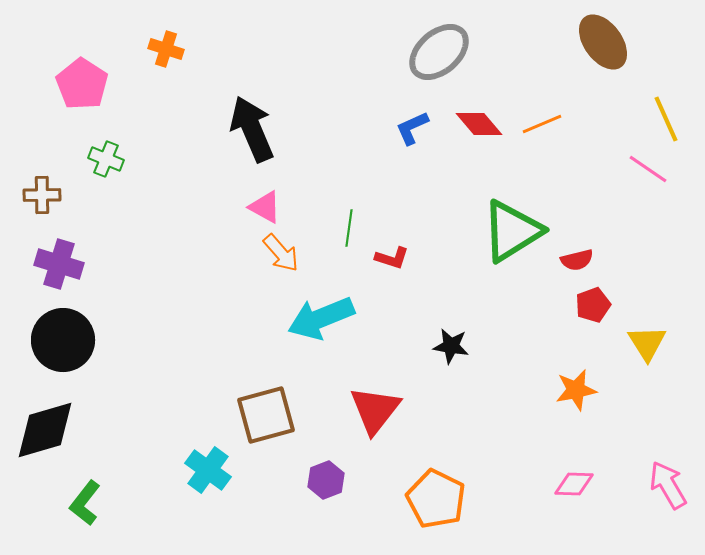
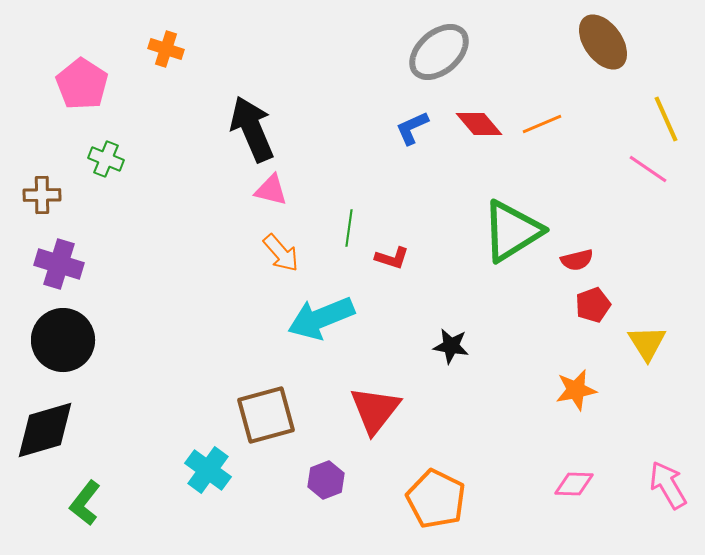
pink triangle: moved 6 px right, 17 px up; rotated 15 degrees counterclockwise
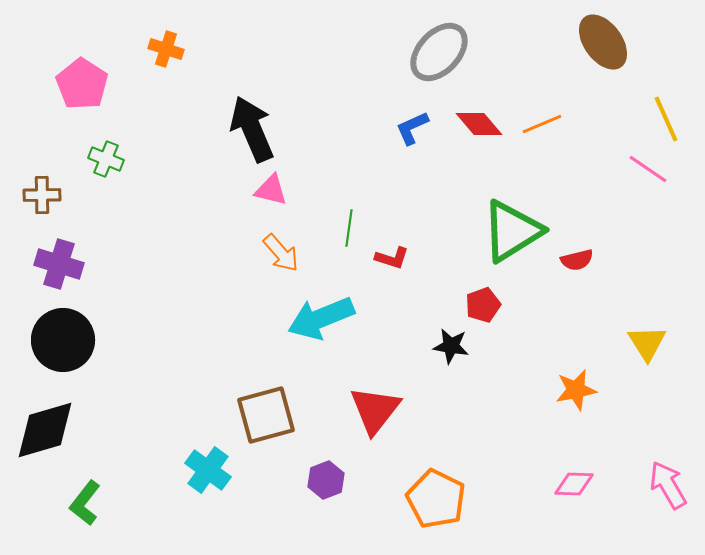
gray ellipse: rotated 6 degrees counterclockwise
red pentagon: moved 110 px left
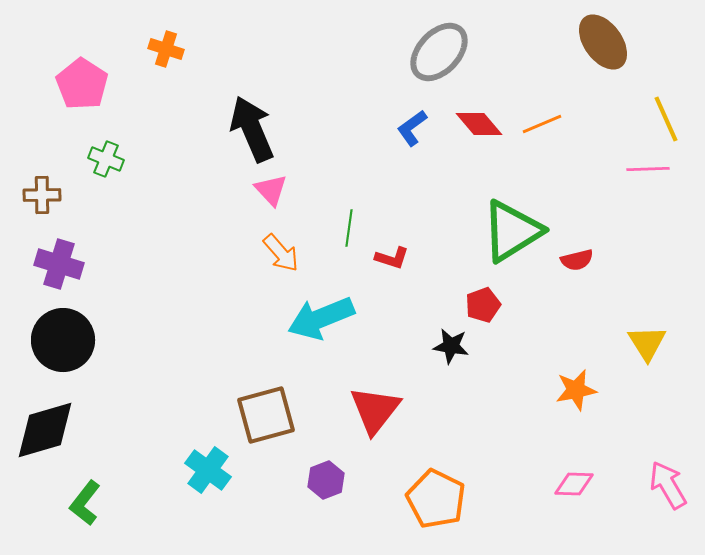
blue L-shape: rotated 12 degrees counterclockwise
pink line: rotated 36 degrees counterclockwise
pink triangle: rotated 33 degrees clockwise
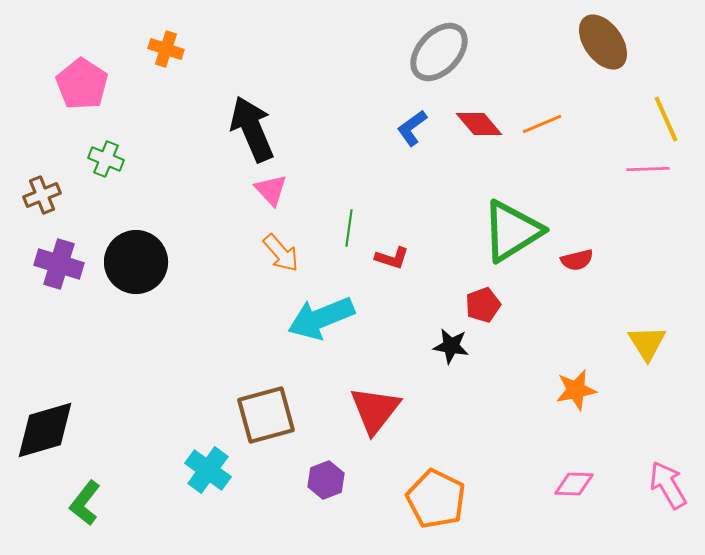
brown cross: rotated 21 degrees counterclockwise
black circle: moved 73 px right, 78 px up
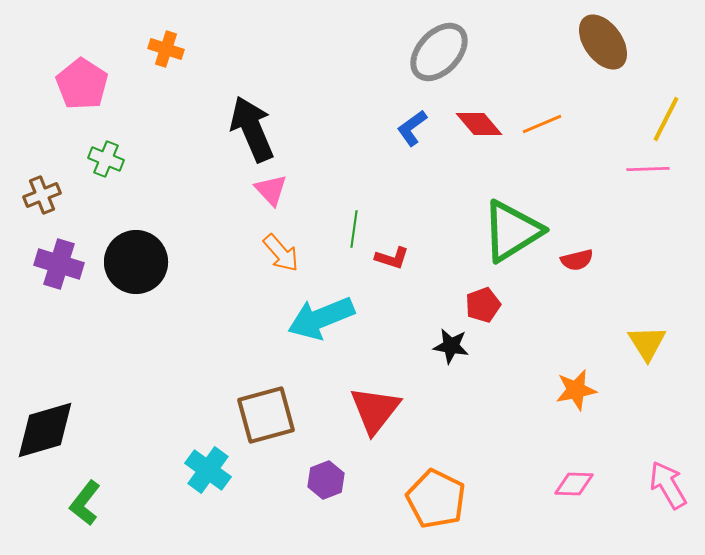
yellow line: rotated 51 degrees clockwise
green line: moved 5 px right, 1 px down
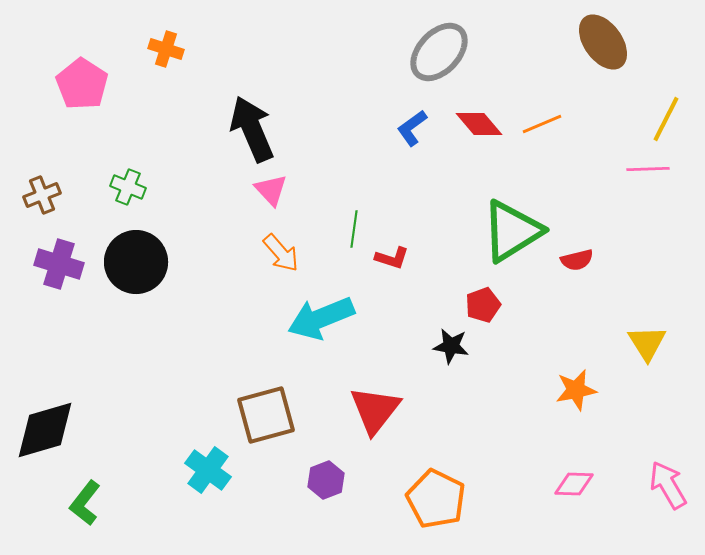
green cross: moved 22 px right, 28 px down
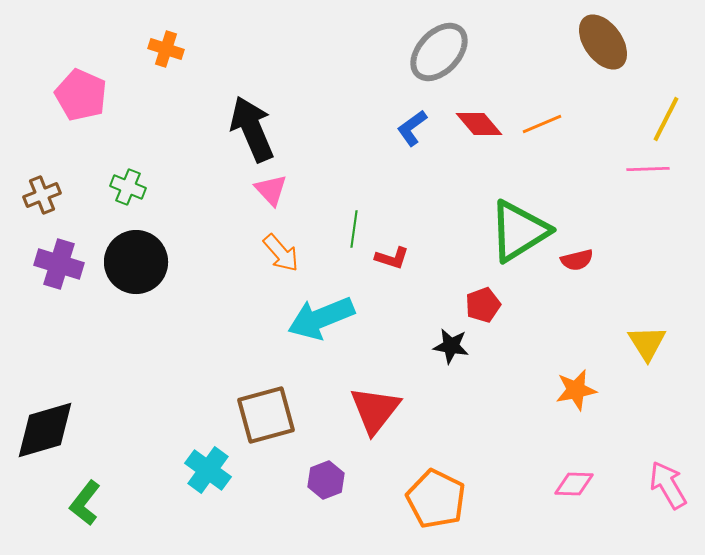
pink pentagon: moved 1 px left, 11 px down; rotated 9 degrees counterclockwise
green triangle: moved 7 px right
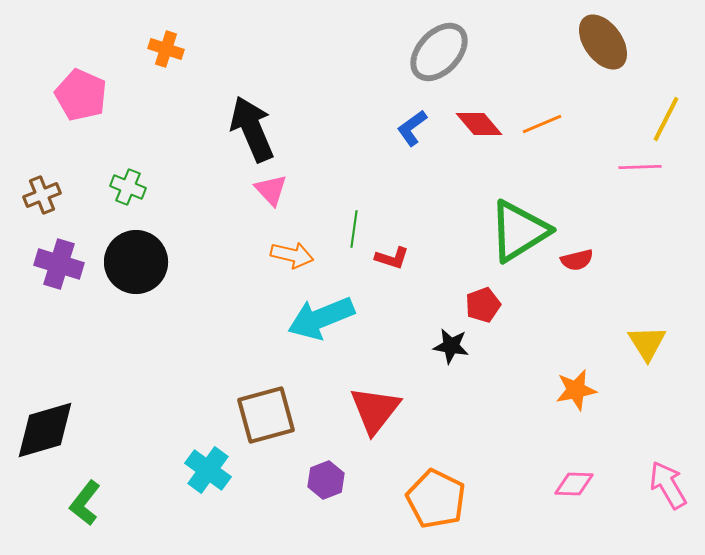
pink line: moved 8 px left, 2 px up
orange arrow: moved 11 px right, 2 px down; rotated 36 degrees counterclockwise
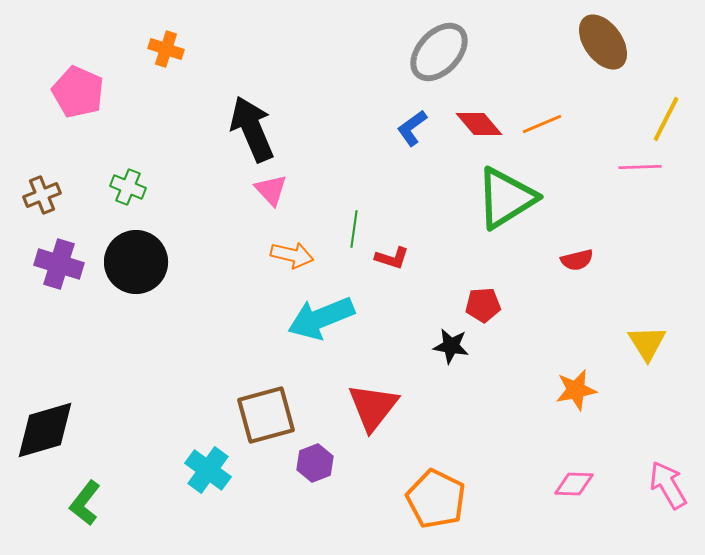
pink pentagon: moved 3 px left, 3 px up
green triangle: moved 13 px left, 33 px up
red pentagon: rotated 16 degrees clockwise
red triangle: moved 2 px left, 3 px up
purple hexagon: moved 11 px left, 17 px up
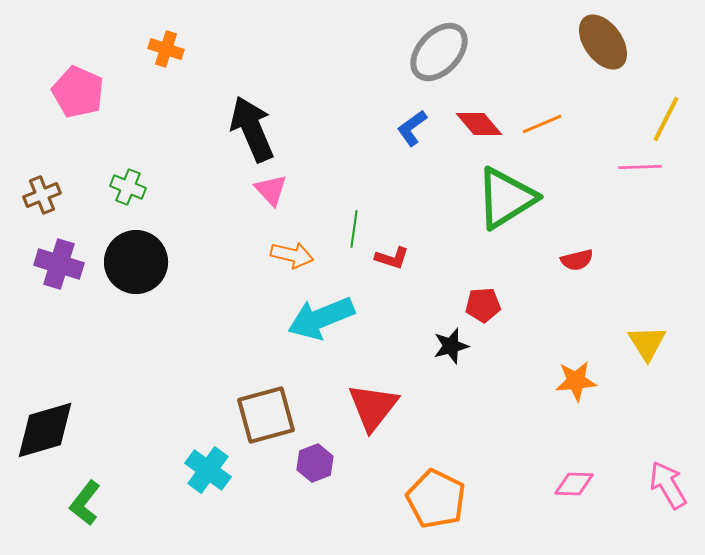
black star: rotated 24 degrees counterclockwise
orange star: moved 9 px up; rotated 6 degrees clockwise
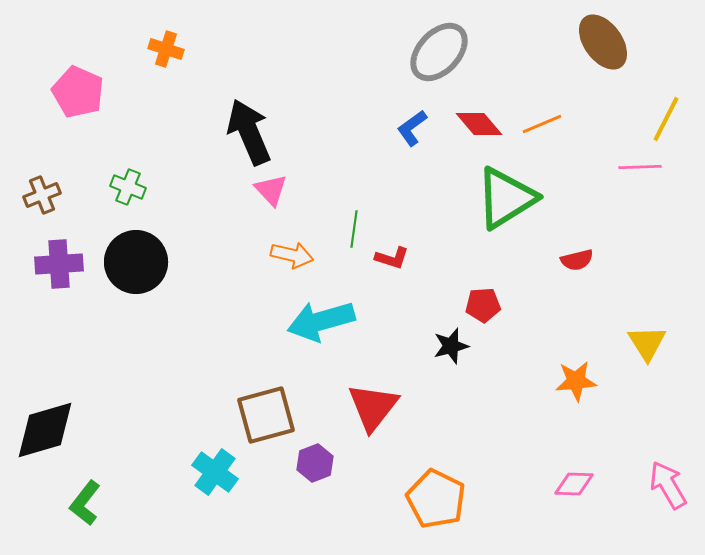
black arrow: moved 3 px left, 3 px down
purple cross: rotated 21 degrees counterclockwise
cyan arrow: moved 3 px down; rotated 6 degrees clockwise
cyan cross: moved 7 px right, 2 px down
